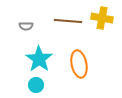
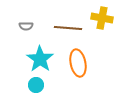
brown line: moved 7 px down
cyan star: moved 1 px right
orange ellipse: moved 1 px left, 1 px up
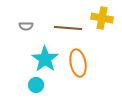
cyan star: moved 5 px right
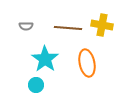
yellow cross: moved 7 px down
orange ellipse: moved 9 px right
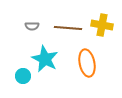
gray semicircle: moved 6 px right
cyan star: rotated 8 degrees counterclockwise
cyan circle: moved 13 px left, 9 px up
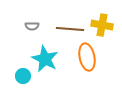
brown line: moved 2 px right, 1 px down
orange ellipse: moved 6 px up
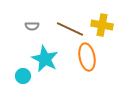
brown line: rotated 20 degrees clockwise
